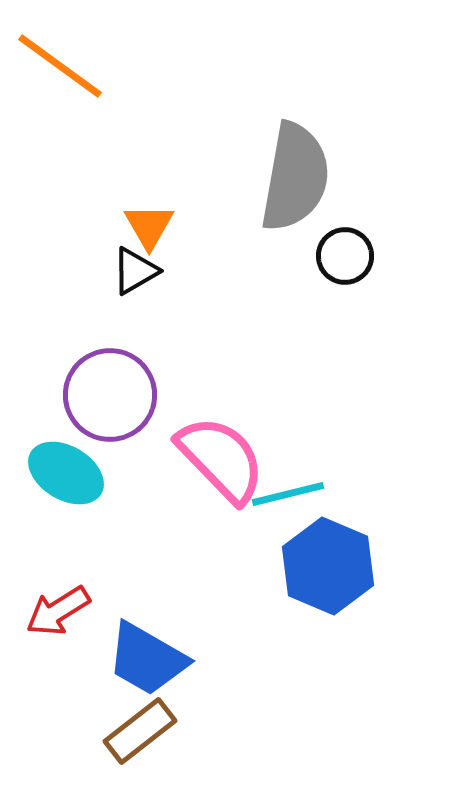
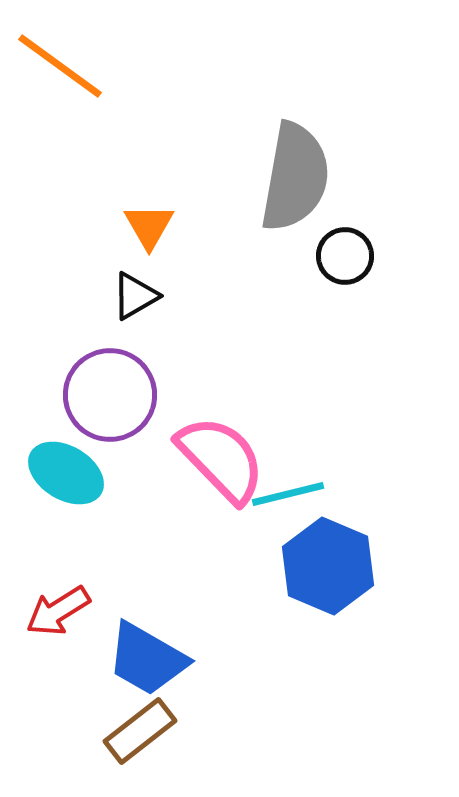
black triangle: moved 25 px down
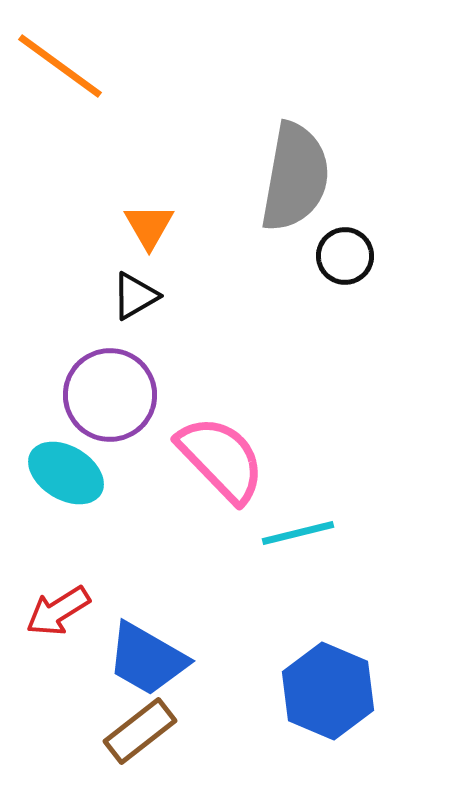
cyan line: moved 10 px right, 39 px down
blue hexagon: moved 125 px down
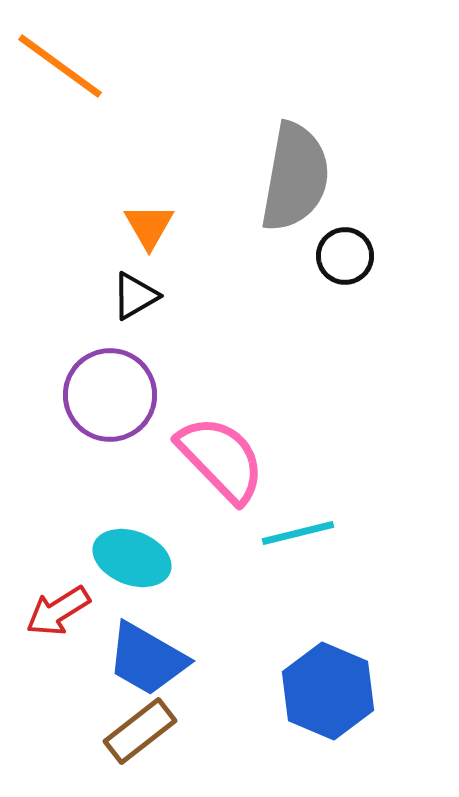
cyan ellipse: moved 66 px right, 85 px down; rotated 10 degrees counterclockwise
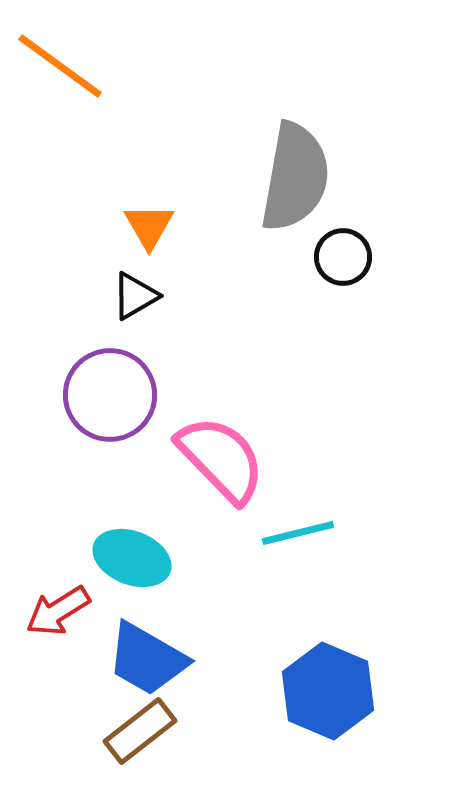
black circle: moved 2 px left, 1 px down
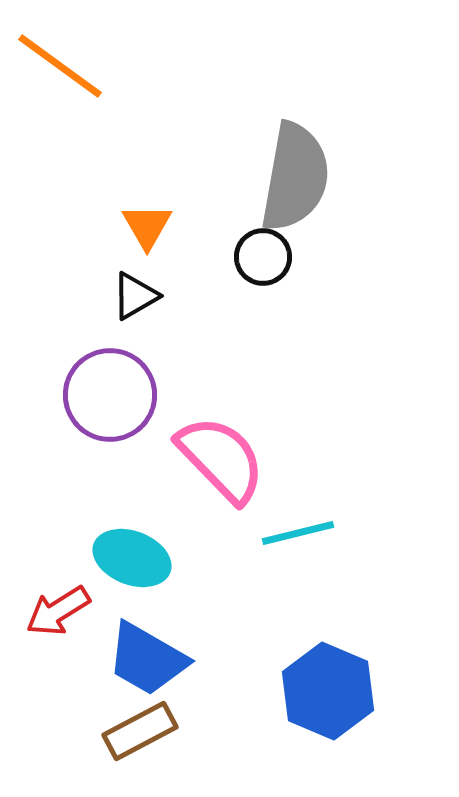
orange triangle: moved 2 px left
black circle: moved 80 px left
brown rectangle: rotated 10 degrees clockwise
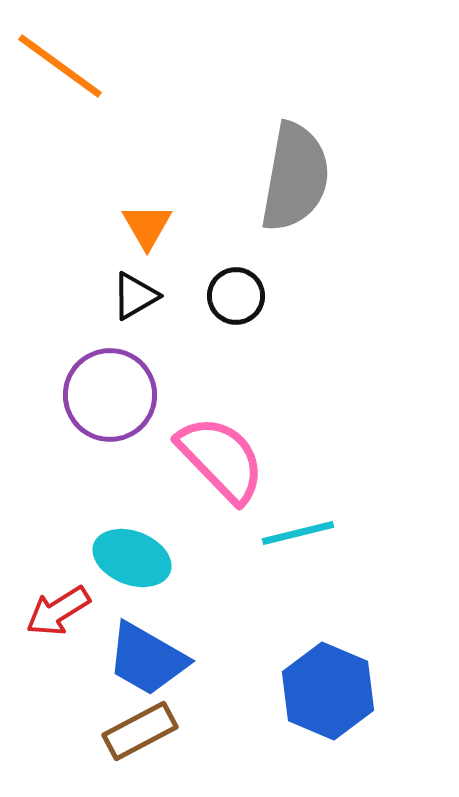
black circle: moved 27 px left, 39 px down
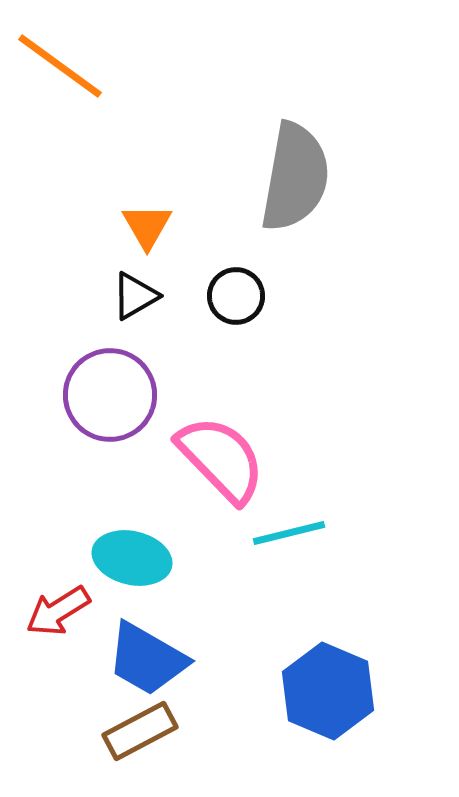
cyan line: moved 9 px left
cyan ellipse: rotated 8 degrees counterclockwise
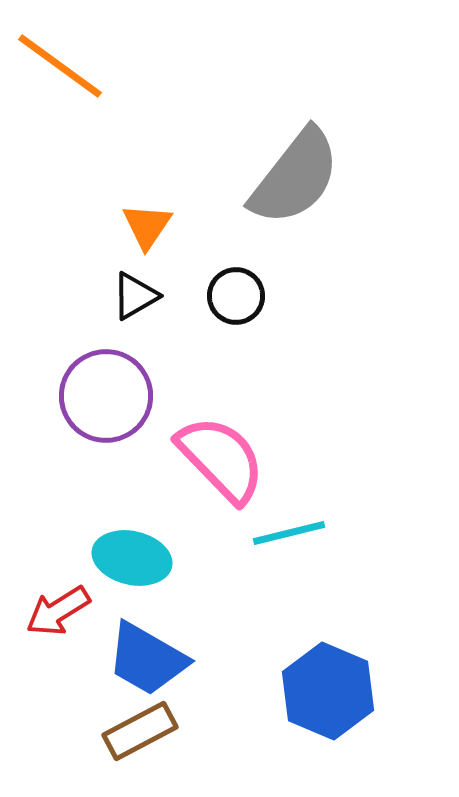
gray semicircle: rotated 28 degrees clockwise
orange triangle: rotated 4 degrees clockwise
purple circle: moved 4 px left, 1 px down
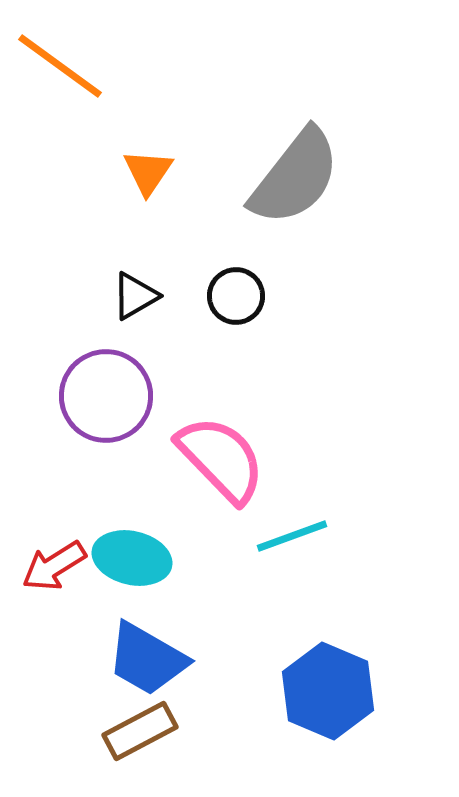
orange triangle: moved 1 px right, 54 px up
cyan line: moved 3 px right, 3 px down; rotated 6 degrees counterclockwise
red arrow: moved 4 px left, 45 px up
